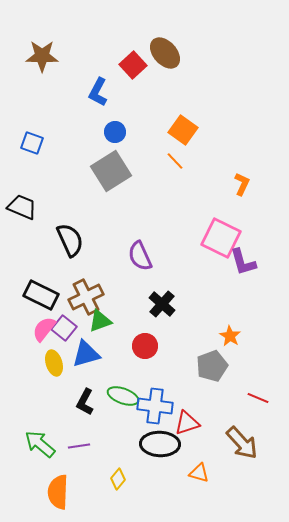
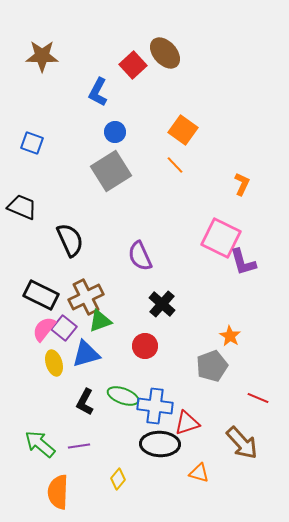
orange line: moved 4 px down
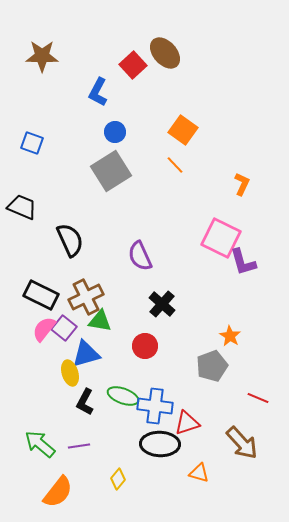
green triangle: rotated 30 degrees clockwise
yellow ellipse: moved 16 px right, 10 px down
orange semicircle: rotated 144 degrees counterclockwise
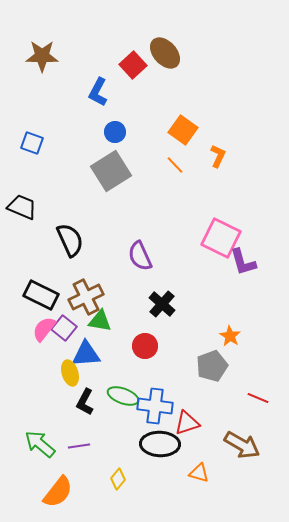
orange L-shape: moved 24 px left, 28 px up
blue triangle: rotated 12 degrees clockwise
brown arrow: moved 2 px down; rotated 18 degrees counterclockwise
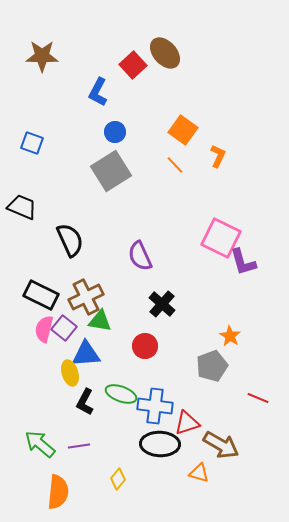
pink semicircle: rotated 24 degrees counterclockwise
green ellipse: moved 2 px left, 2 px up
brown arrow: moved 21 px left
orange semicircle: rotated 32 degrees counterclockwise
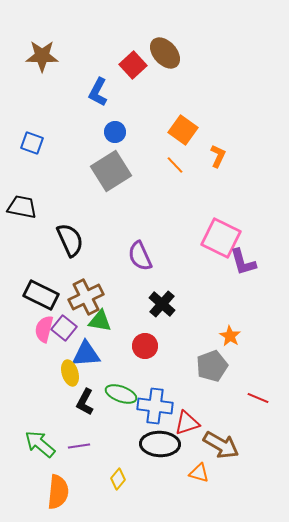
black trapezoid: rotated 12 degrees counterclockwise
